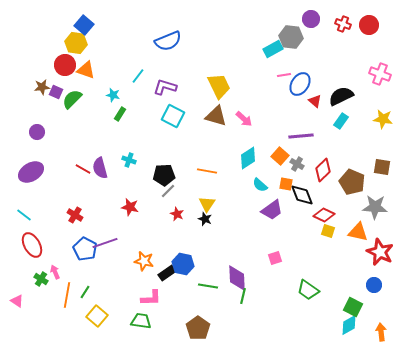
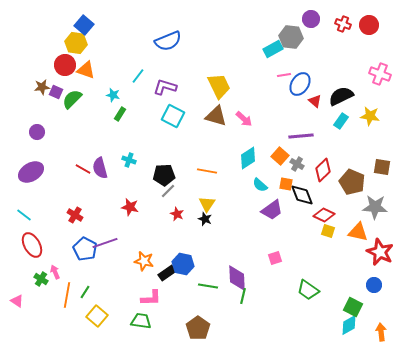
yellow star at (383, 119): moved 13 px left, 3 px up
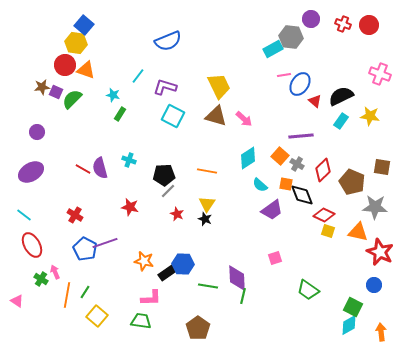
blue hexagon at (183, 264): rotated 10 degrees counterclockwise
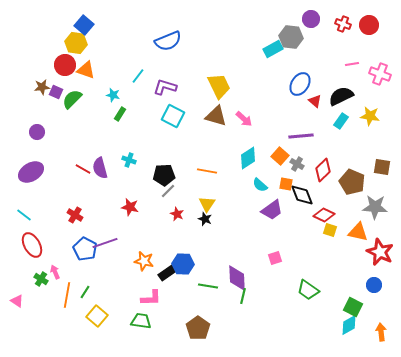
pink line at (284, 75): moved 68 px right, 11 px up
yellow square at (328, 231): moved 2 px right, 1 px up
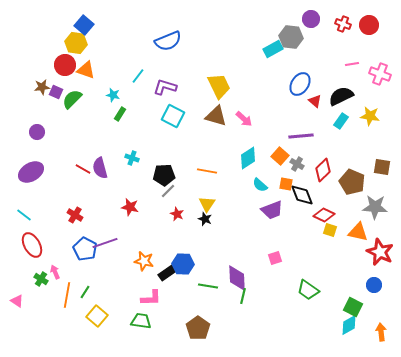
cyan cross at (129, 160): moved 3 px right, 2 px up
purple trapezoid at (272, 210): rotated 15 degrees clockwise
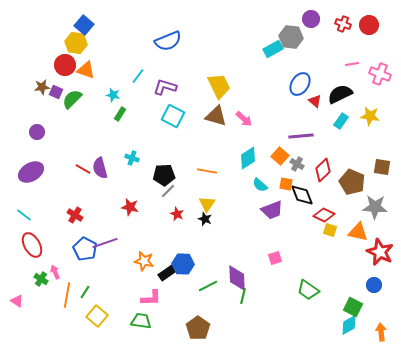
black semicircle at (341, 96): moved 1 px left, 2 px up
green line at (208, 286): rotated 36 degrees counterclockwise
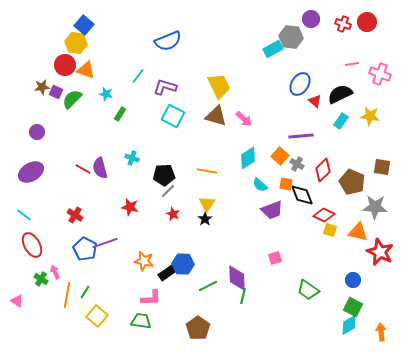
red circle at (369, 25): moved 2 px left, 3 px up
cyan star at (113, 95): moved 7 px left, 1 px up
red star at (177, 214): moved 4 px left
black star at (205, 219): rotated 16 degrees clockwise
blue circle at (374, 285): moved 21 px left, 5 px up
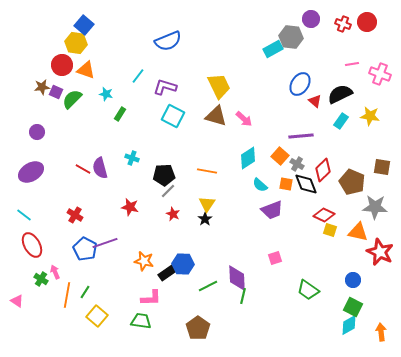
red circle at (65, 65): moved 3 px left
black diamond at (302, 195): moved 4 px right, 11 px up
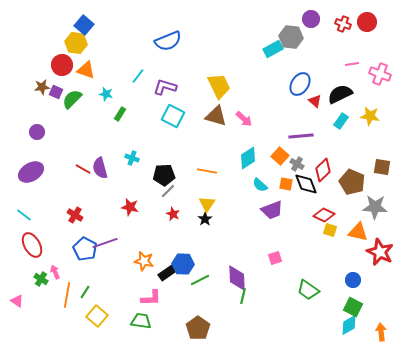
green line at (208, 286): moved 8 px left, 6 px up
